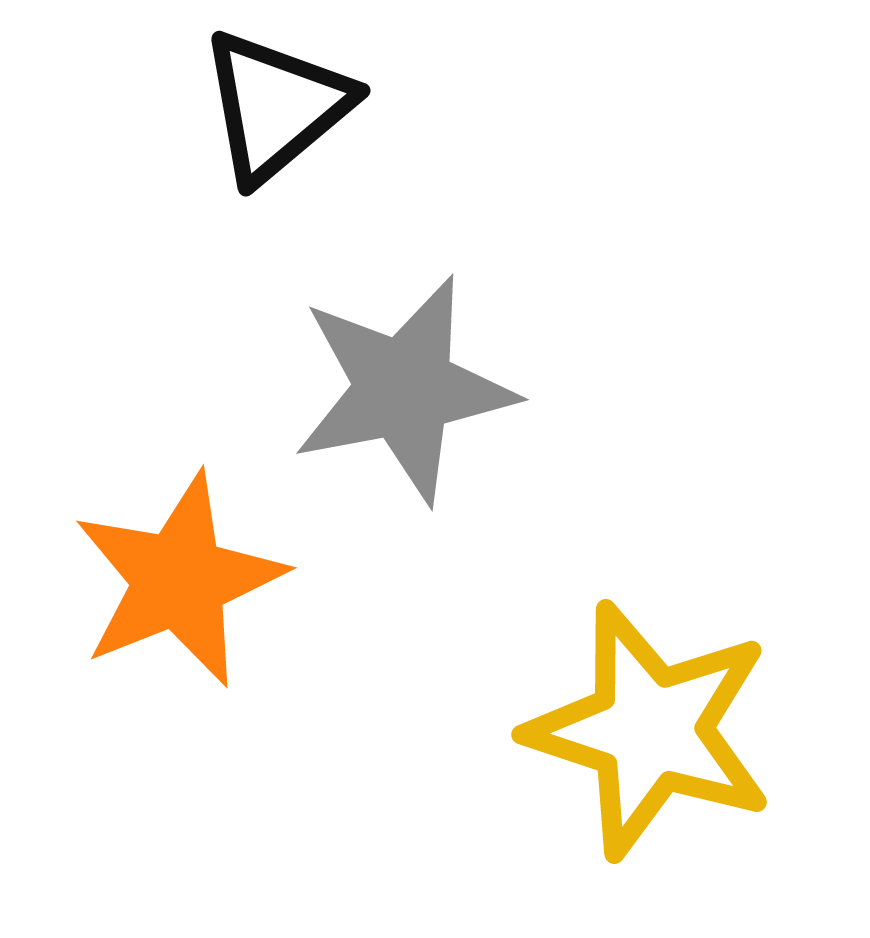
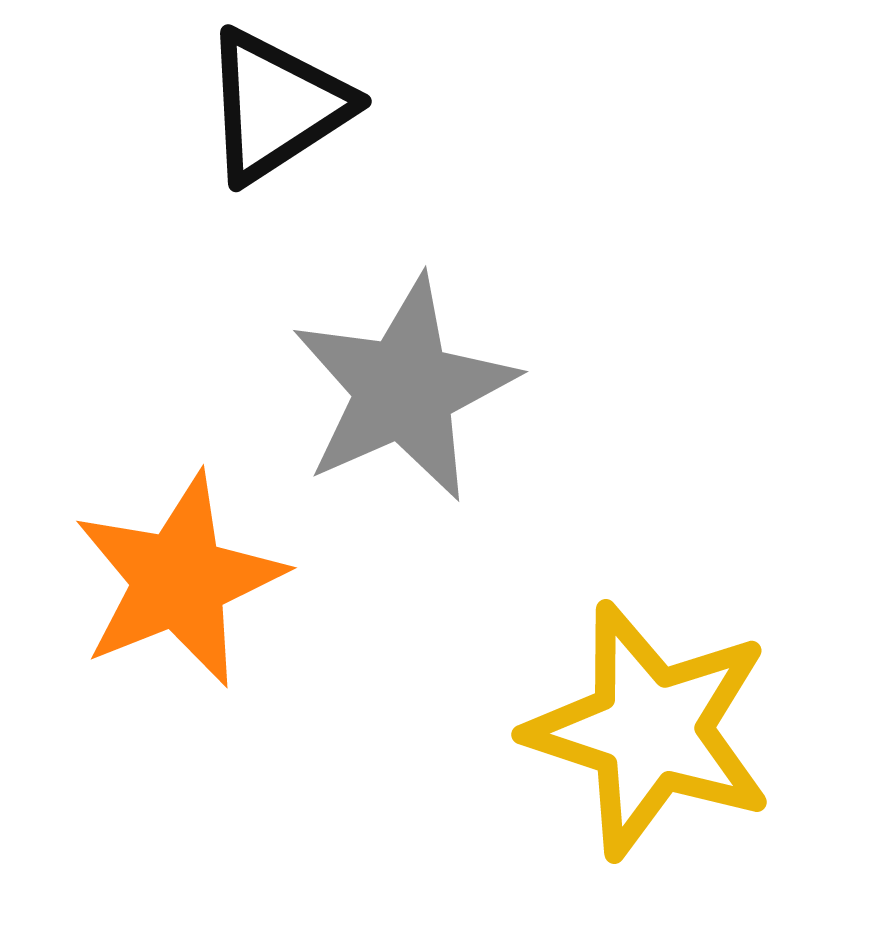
black triangle: rotated 7 degrees clockwise
gray star: rotated 13 degrees counterclockwise
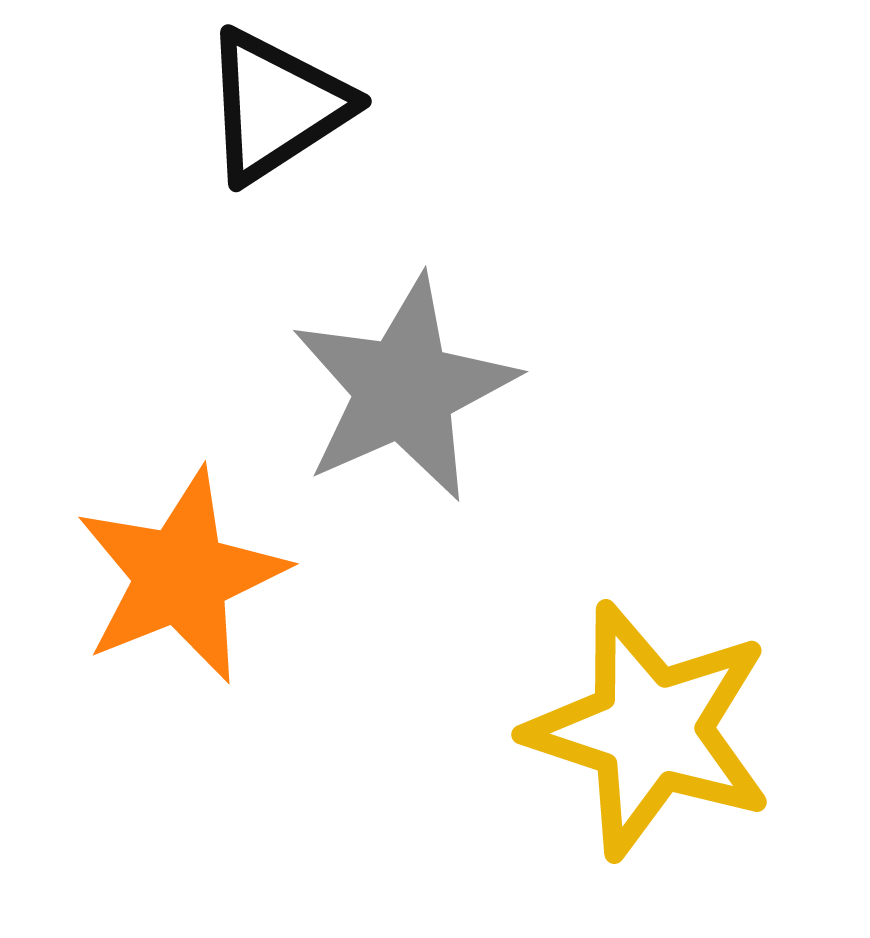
orange star: moved 2 px right, 4 px up
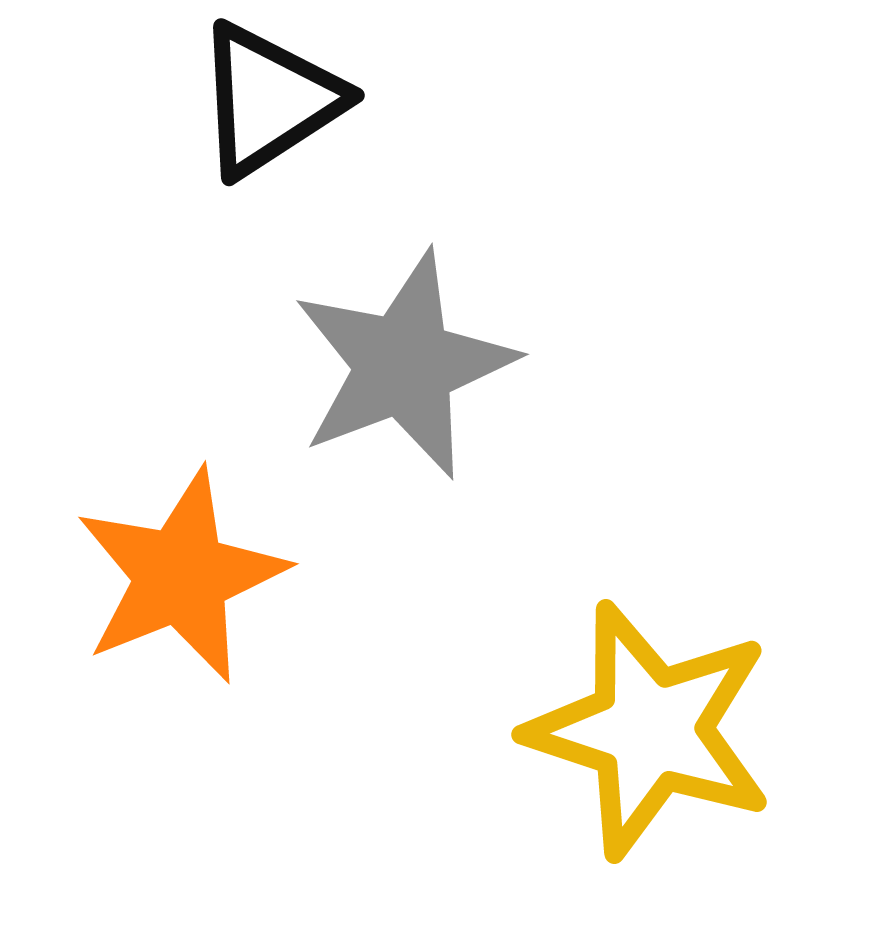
black triangle: moved 7 px left, 6 px up
gray star: moved 24 px up; rotated 3 degrees clockwise
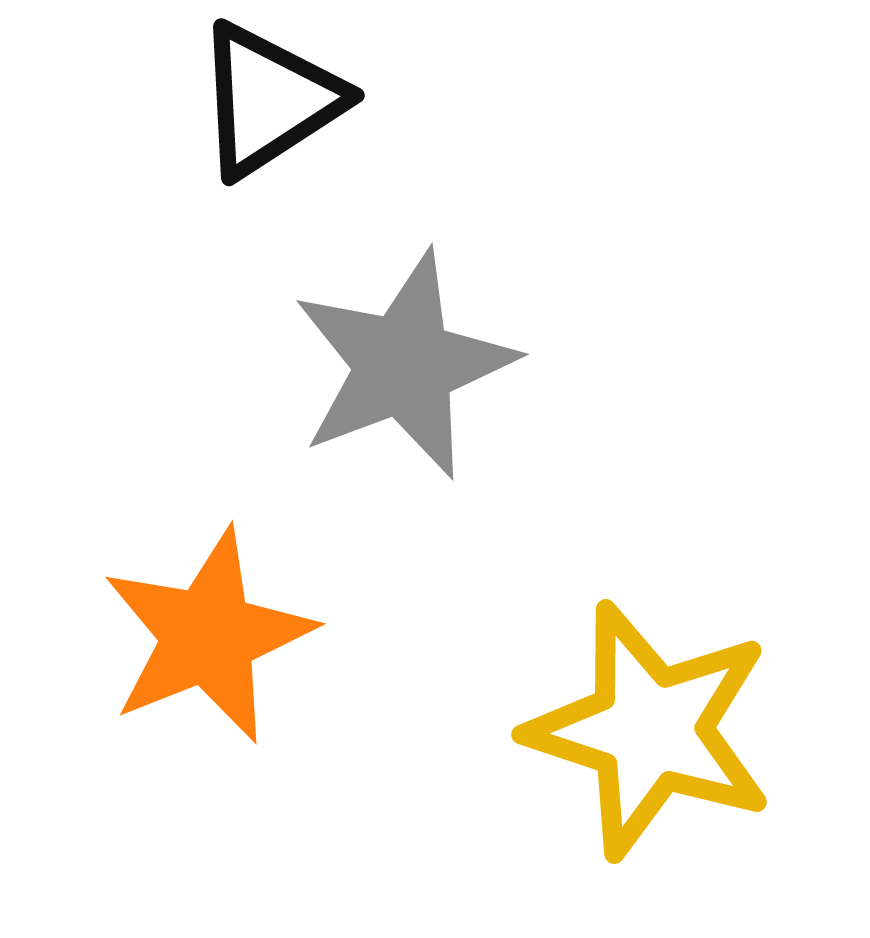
orange star: moved 27 px right, 60 px down
